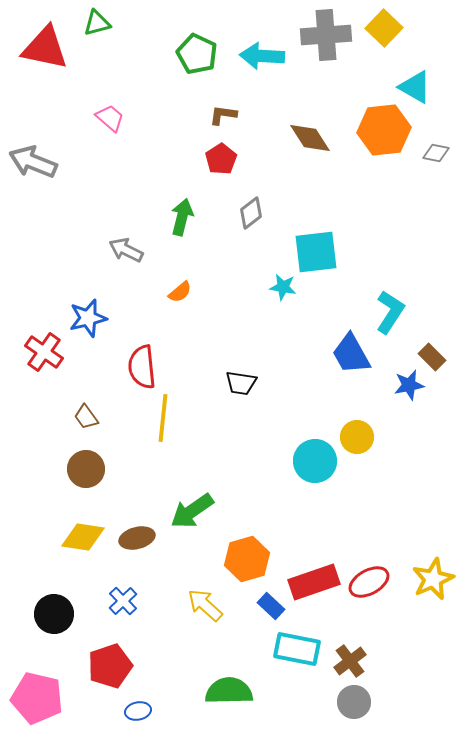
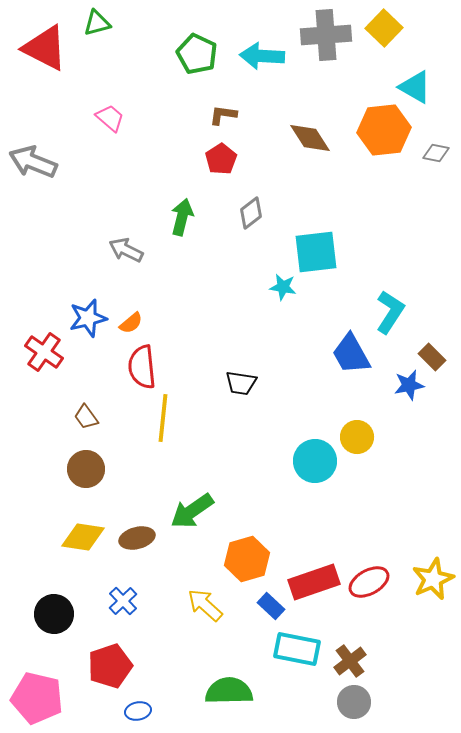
red triangle at (45, 48): rotated 15 degrees clockwise
orange semicircle at (180, 292): moved 49 px left, 31 px down
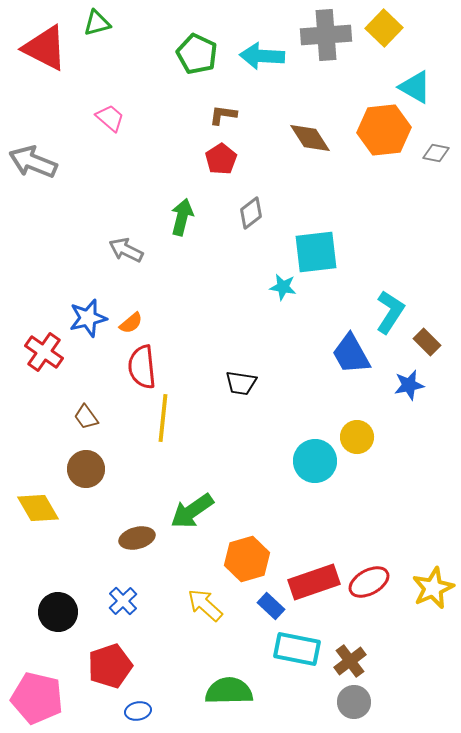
brown rectangle at (432, 357): moved 5 px left, 15 px up
yellow diamond at (83, 537): moved 45 px left, 29 px up; rotated 51 degrees clockwise
yellow star at (433, 579): moved 9 px down
black circle at (54, 614): moved 4 px right, 2 px up
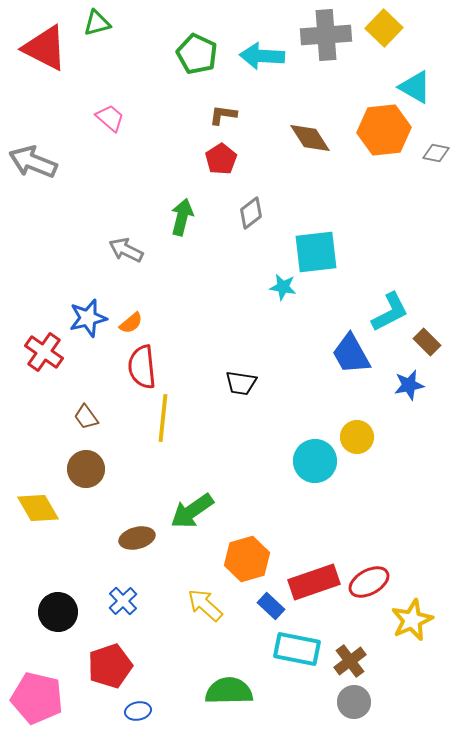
cyan L-shape at (390, 312): rotated 30 degrees clockwise
yellow star at (433, 588): moved 21 px left, 32 px down
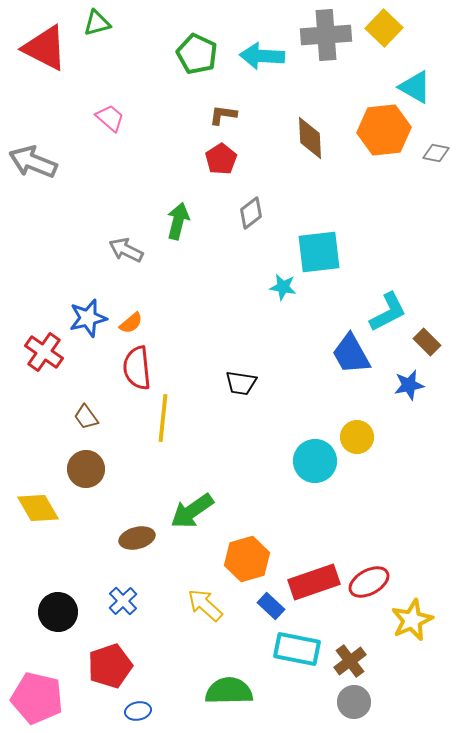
brown diamond at (310, 138): rotated 30 degrees clockwise
green arrow at (182, 217): moved 4 px left, 4 px down
cyan square at (316, 252): moved 3 px right
cyan L-shape at (390, 312): moved 2 px left
red semicircle at (142, 367): moved 5 px left, 1 px down
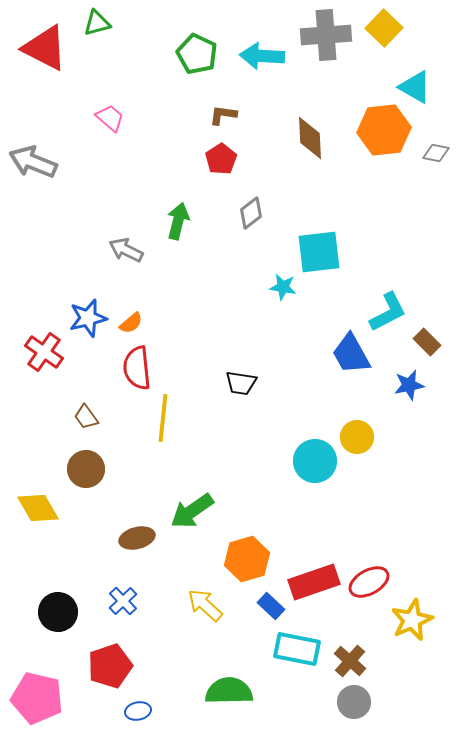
brown cross at (350, 661): rotated 12 degrees counterclockwise
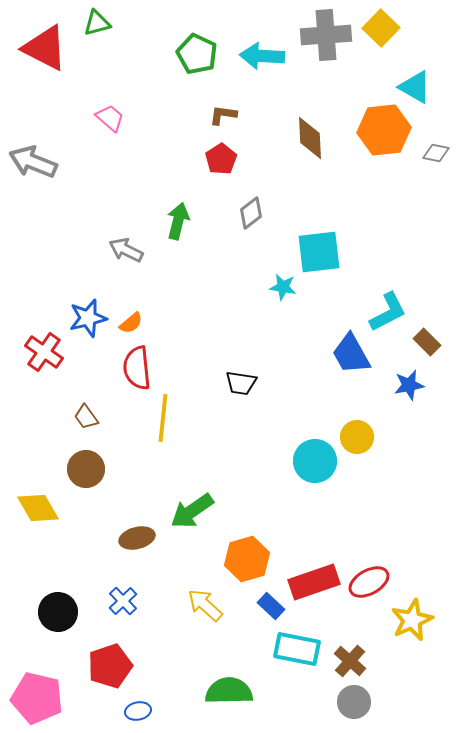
yellow square at (384, 28): moved 3 px left
